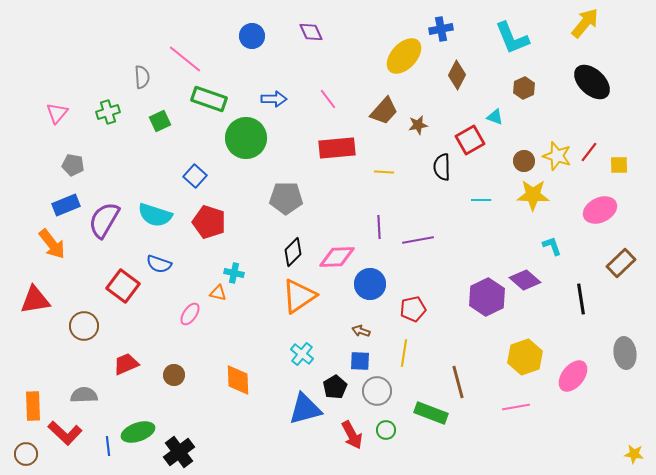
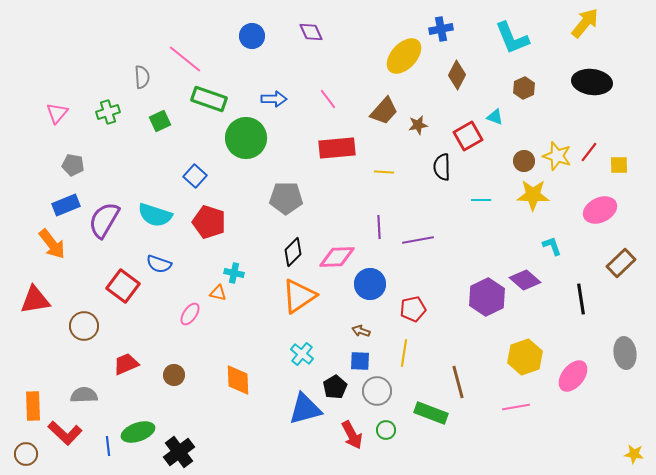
black ellipse at (592, 82): rotated 36 degrees counterclockwise
red square at (470, 140): moved 2 px left, 4 px up
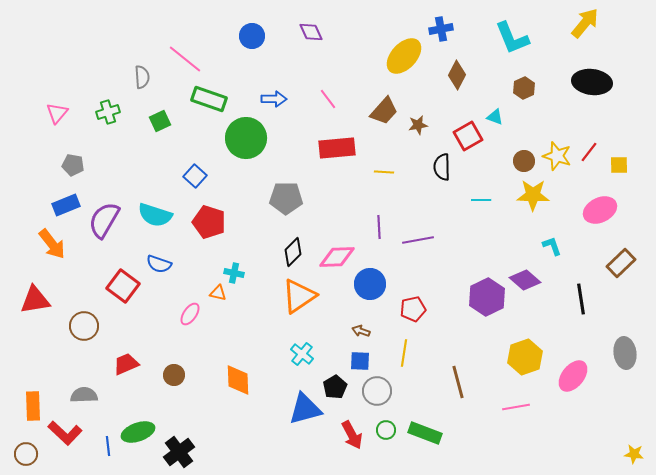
green rectangle at (431, 413): moved 6 px left, 20 px down
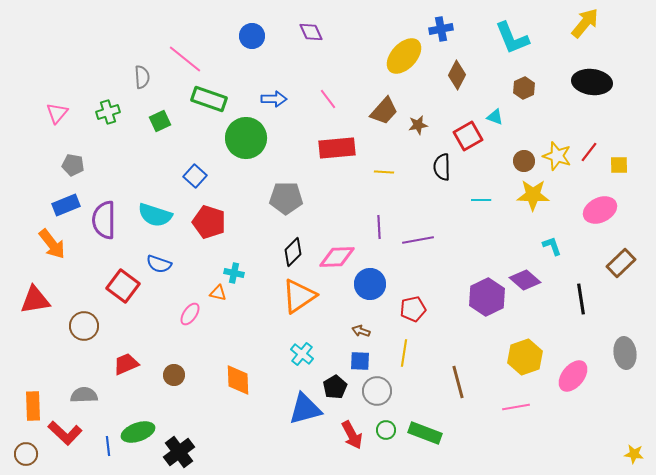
purple semicircle at (104, 220): rotated 30 degrees counterclockwise
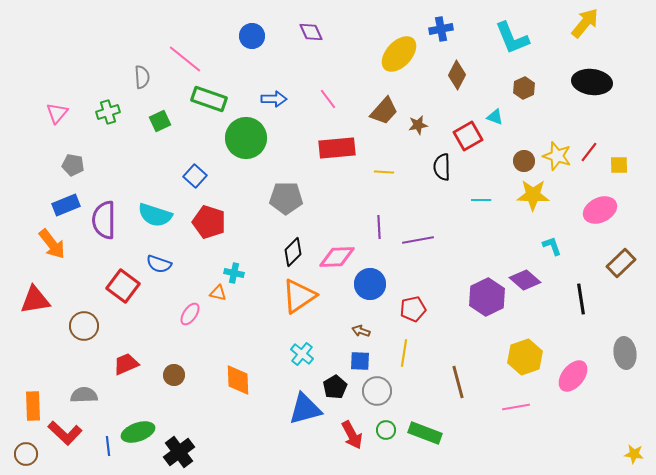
yellow ellipse at (404, 56): moved 5 px left, 2 px up
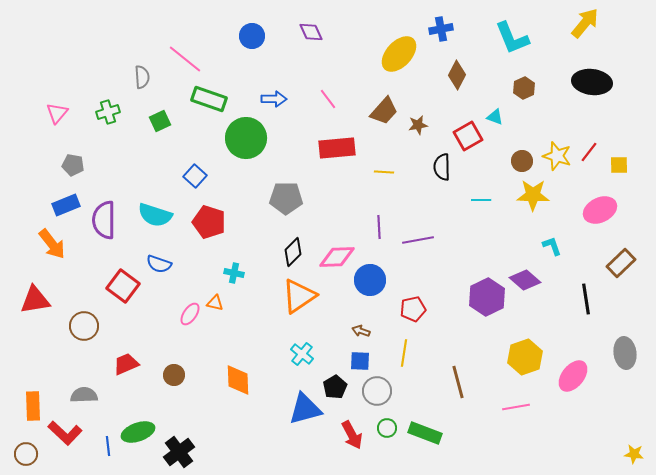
brown circle at (524, 161): moved 2 px left
blue circle at (370, 284): moved 4 px up
orange triangle at (218, 293): moved 3 px left, 10 px down
black line at (581, 299): moved 5 px right
green circle at (386, 430): moved 1 px right, 2 px up
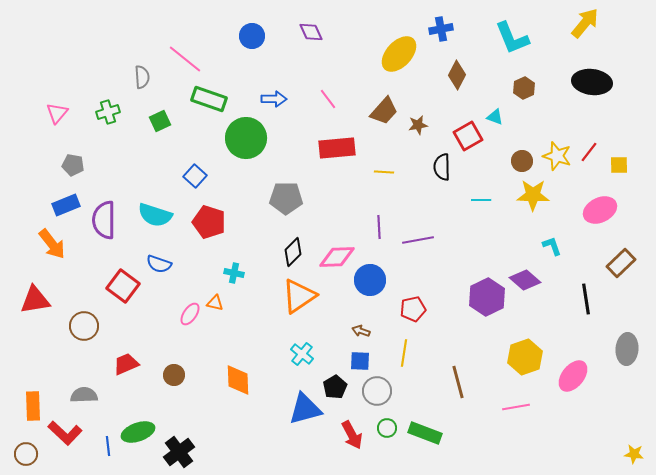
gray ellipse at (625, 353): moved 2 px right, 4 px up; rotated 12 degrees clockwise
